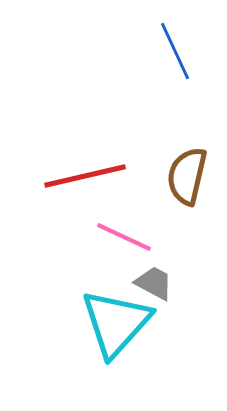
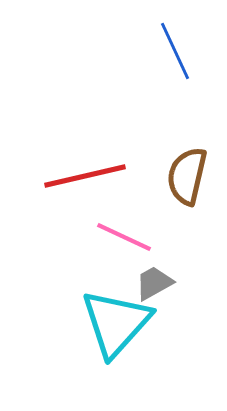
gray trapezoid: rotated 57 degrees counterclockwise
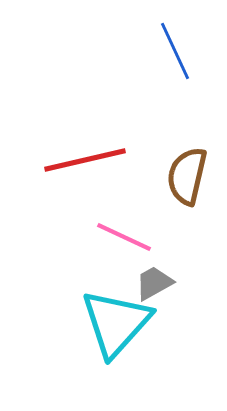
red line: moved 16 px up
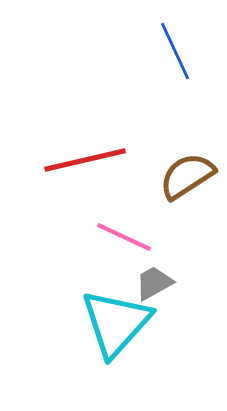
brown semicircle: rotated 44 degrees clockwise
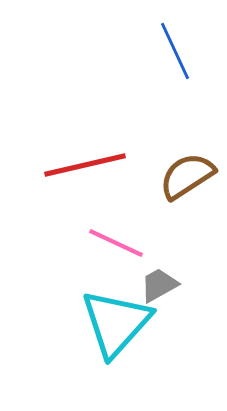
red line: moved 5 px down
pink line: moved 8 px left, 6 px down
gray trapezoid: moved 5 px right, 2 px down
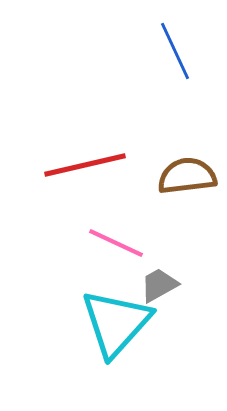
brown semicircle: rotated 26 degrees clockwise
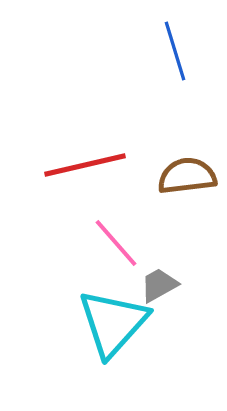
blue line: rotated 8 degrees clockwise
pink line: rotated 24 degrees clockwise
cyan triangle: moved 3 px left
